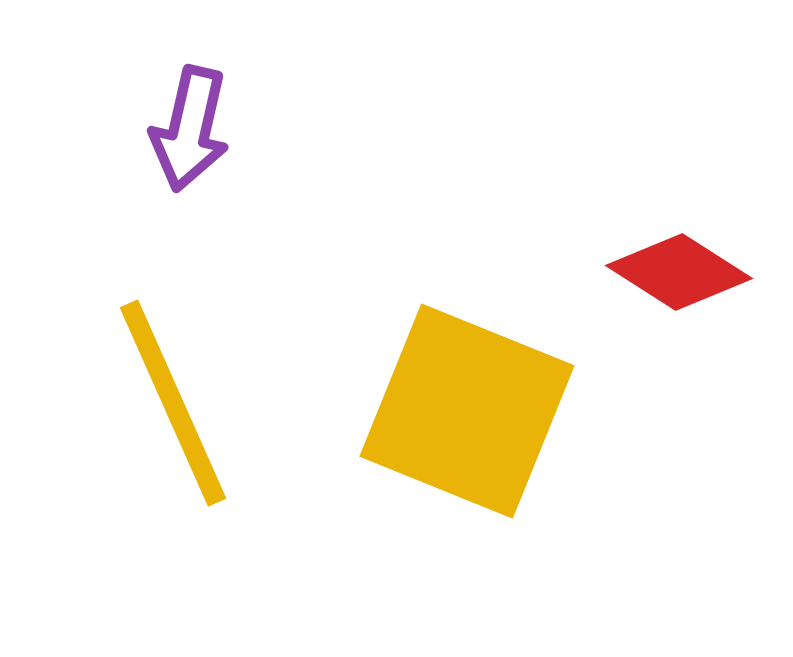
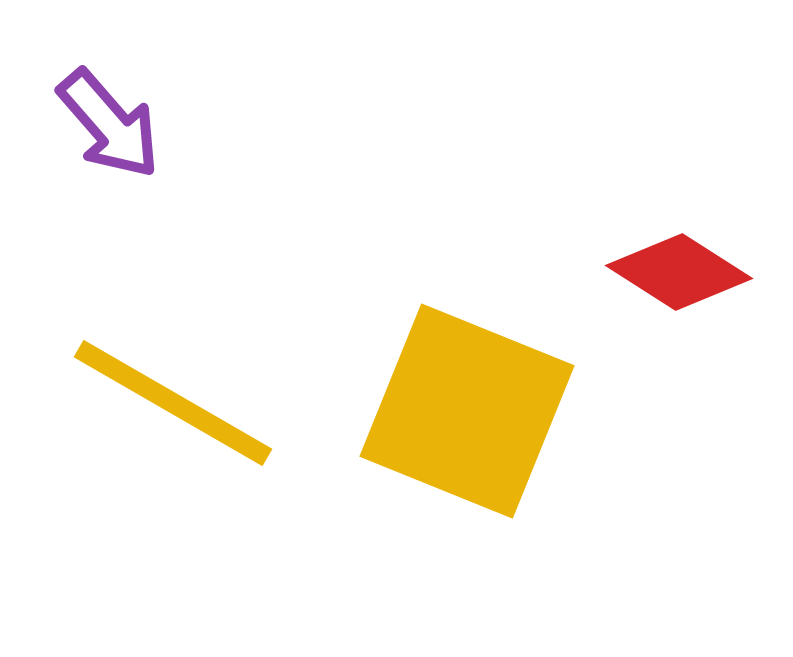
purple arrow: moved 81 px left, 5 px up; rotated 54 degrees counterclockwise
yellow line: rotated 36 degrees counterclockwise
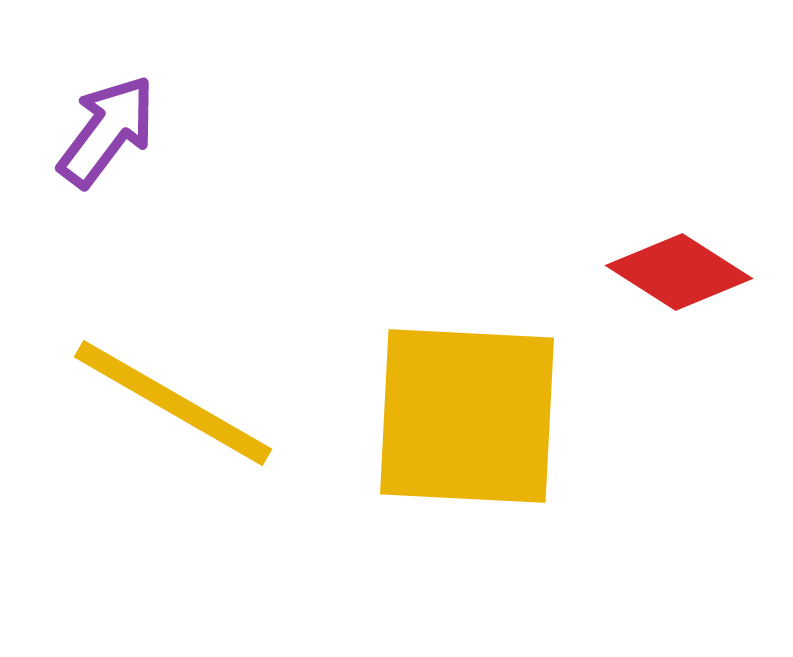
purple arrow: moved 2 px left, 7 px down; rotated 102 degrees counterclockwise
yellow square: moved 5 px down; rotated 19 degrees counterclockwise
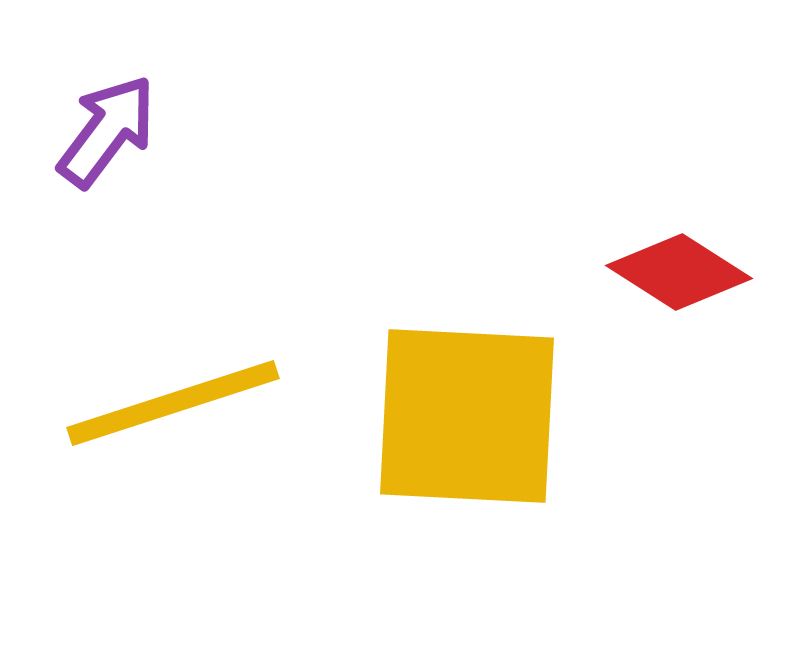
yellow line: rotated 48 degrees counterclockwise
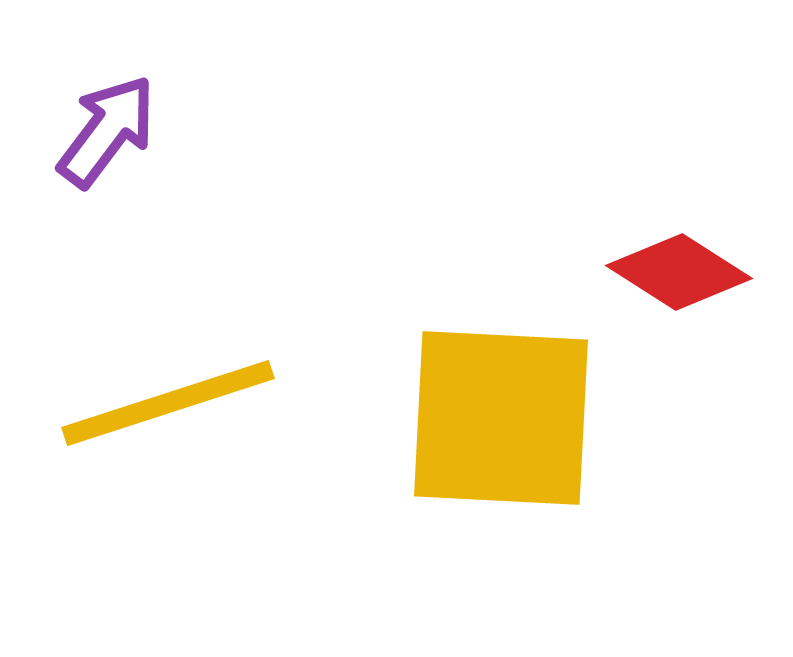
yellow line: moved 5 px left
yellow square: moved 34 px right, 2 px down
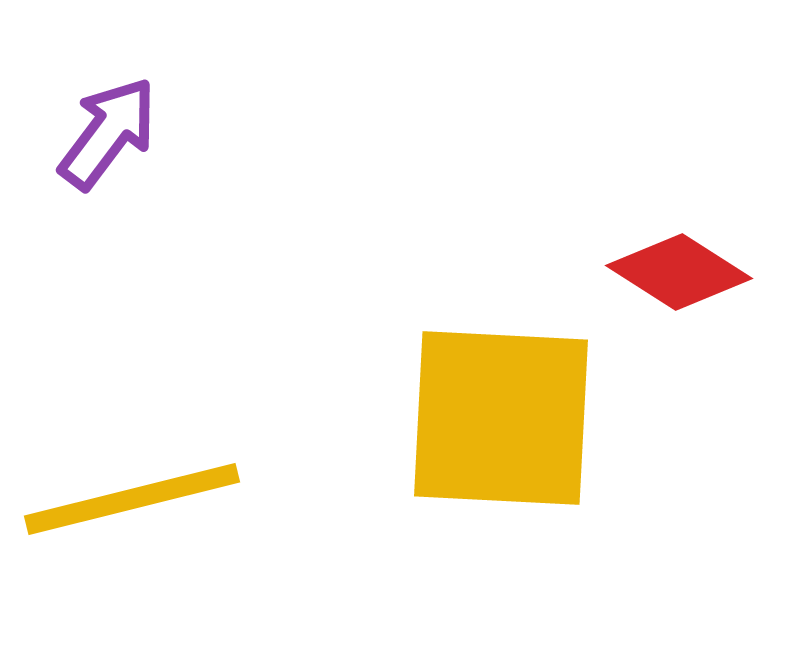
purple arrow: moved 1 px right, 2 px down
yellow line: moved 36 px left, 96 px down; rotated 4 degrees clockwise
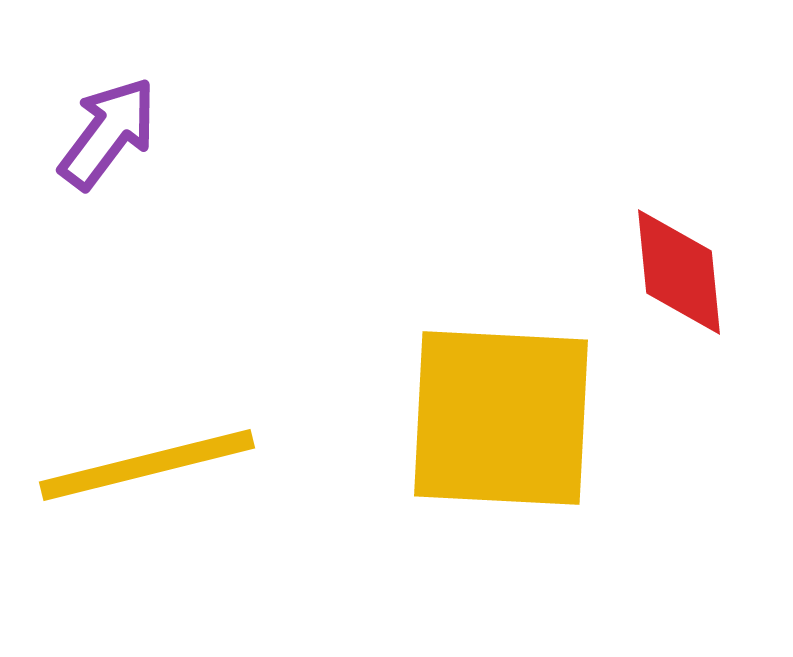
red diamond: rotated 52 degrees clockwise
yellow line: moved 15 px right, 34 px up
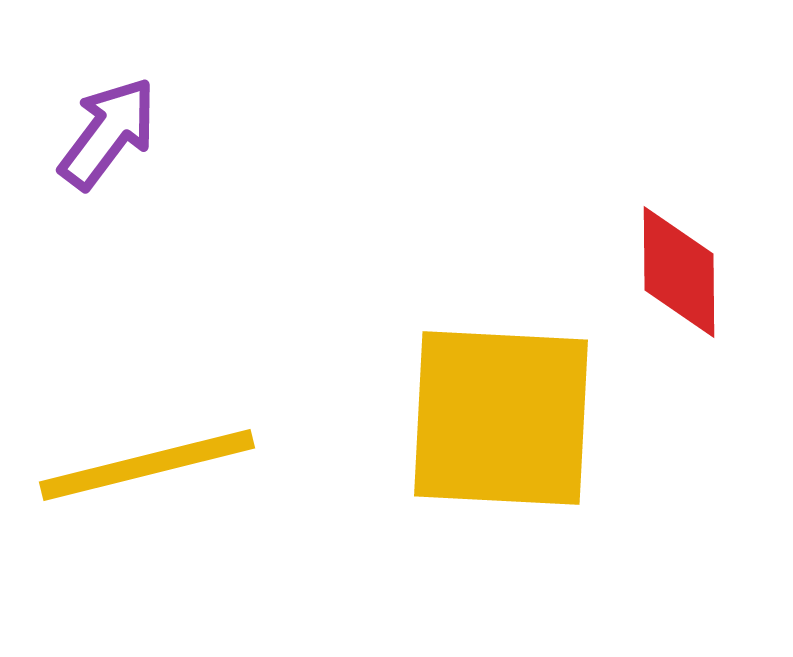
red diamond: rotated 5 degrees clockwise
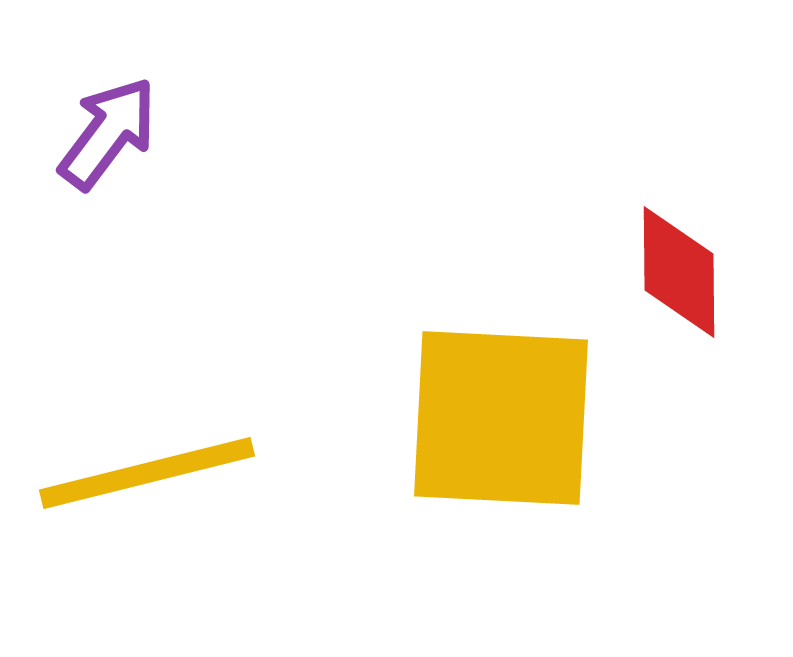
yellow line: moved 8 px down
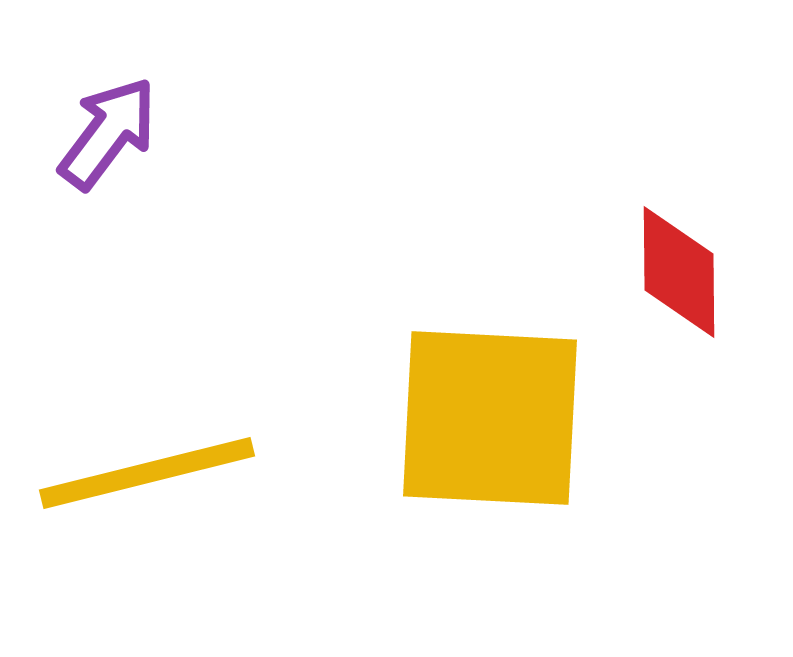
yellow square: moved 11 px left
